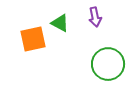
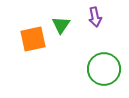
green triangle: moved 1 px right, 2 px down; rotated 36 degrees clockwise
green circle: moved 4 px left, 5 px down
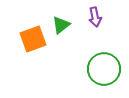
green triangle: rotated 18 degrees clockwise
orange square: rotated 8 degrees counterclockwise
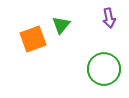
purple arrow: moved 14 px right, 1 px down
green triangle: rotated 12 degrees counterclockwise
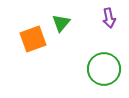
green triangle: moved 2 px up
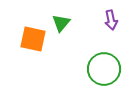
purple arrow: moved 2 px right, 2 px down
orange square: rotated 32 degrees clockwise
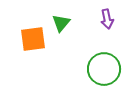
purple arrow: moved 4 px left, 1 px up
orange square: rotated 20 degrees counterclockwise
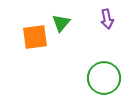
orange square: moved 2 px right, 2 px up
green circle: moved 9 px down
